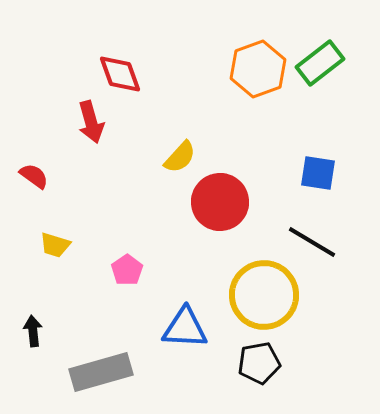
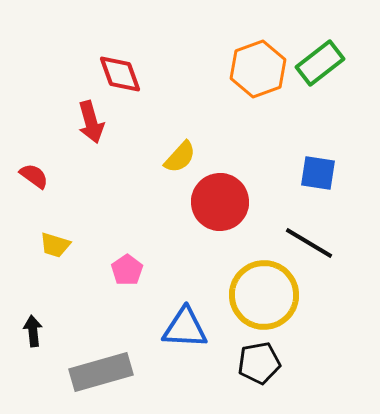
black line: moved 3 px left, 1 px down
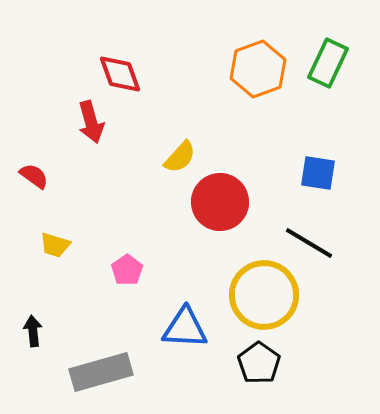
green rectangle: moved 8 px right; rotated 27 degrees counterclockwise
black pentagon: rotated 27 degrees counterclockwise
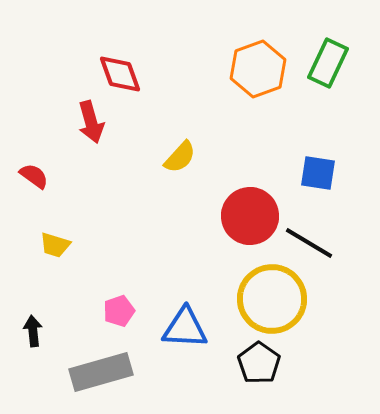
red circle: moved 30 px right, 14 px down
pink pentagon: moved 8 px left, 41 px down; rotated 16 degrees clockwise
yellow circle: moved 8 px right, 4 px down
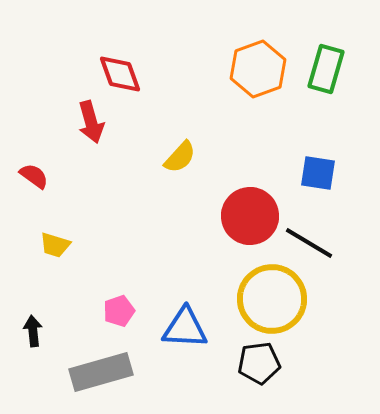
green rectangle: moved 2 px left, 6 px down; rotated 9 degrees counterclockwise
black pentagon: rotated 30 degrees clockwise
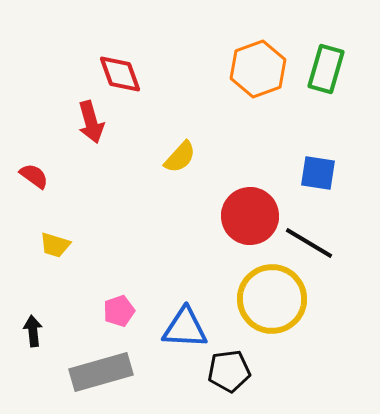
black pentagon: moved 30 px left, 8 px down
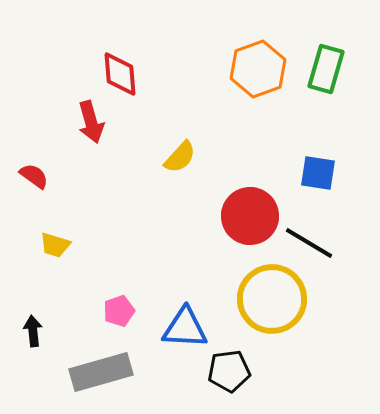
red diamond: rotated 15 degrees clockwise
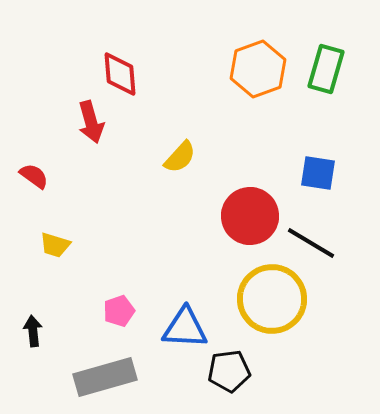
black line: moved 2 px right
gray rectangle: moved 4 px right, 5 px down
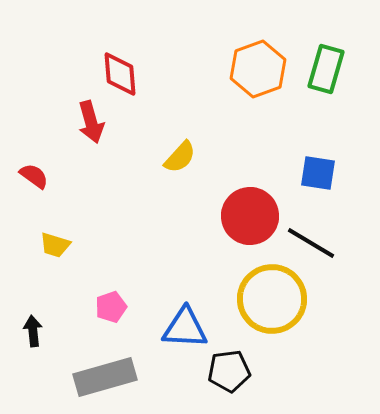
pink pentagon: moved 8 px left, 4 px up
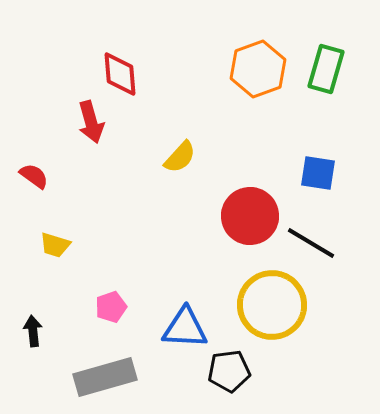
yellow circle: moved 6 px down
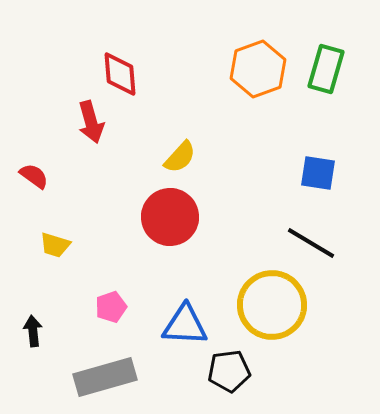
red circle: moved 80 px left, 1 px down
blue triangle: moved 3 px up
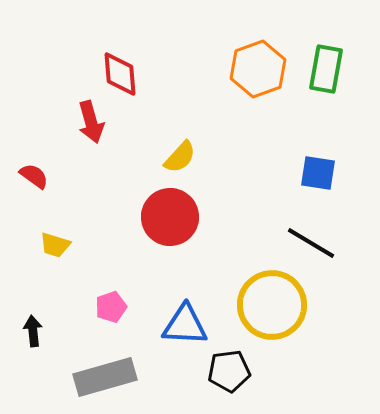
green rectangle: rotated 6 degrees counterclockwise
